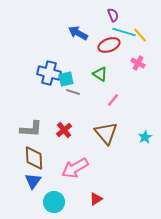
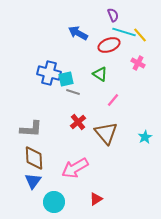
red cross: moved 14 px right, 8 px up
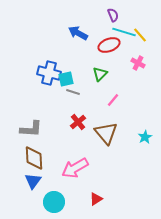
green triangle: rotated 42 degrees clockwise
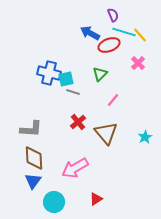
blue arrow: moved 12 px right
pink cross: rotated 16 degrees clockwise
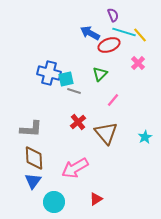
gray line: moved 1 px right, 1 px up
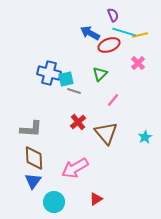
yellow line: rotated 63 degrees counterclockwise
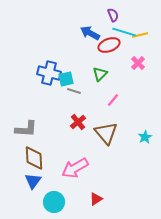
gray L-shape: moved 5 px left
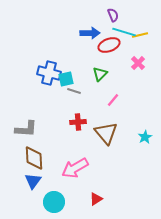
blue arrow: rotated 150 degrees clockwise
red cross: rotated 35 degrees clockwise
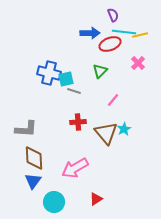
cyan line: rotated 10 degrees counterclockwise
red ellipse: moved 1 px right, 1 px up
green triangle: moved 3 px up
cyan star: moved 21 px left, 8 px up
